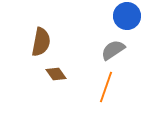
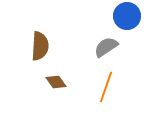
brown semicircle: moved 1 px left, 4 px down; rotated 8 degrees counterclockwise
gray semicircle: moved 7 px left, 3 px up
brown diamond: moved 8 px down
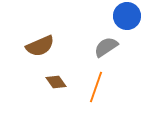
brown semicircle: rotated 64 degrees clockwise
orange line: moved 10 px left
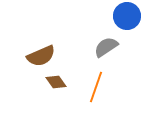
brown semicircle: moved 1 px right, 10 px down
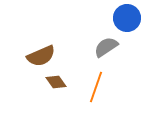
blue circle: moved 2 px down
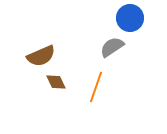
blue circle: moved 3 px right
gray semicircle: moved 6 px right
brown diamond: rotated 10 degrees clockwise
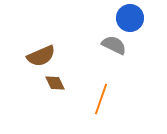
gray semicircle: moved 2 px right, 2 px up; rotated 60 degrees clockwise
brown diamond: moved 1 px left, 1 px down
orange line: moved 5 px right, 12 px down
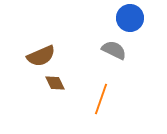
gray semicircle: moved 5 px down
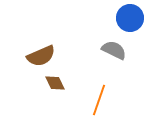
orange line: moved 2 px left, 1 px down
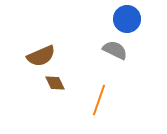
blue circle: moved 3 px left, 1 px down
gray semicircle: moved 1 px right
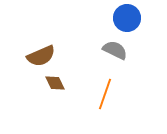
blue circle: moved 1 px up
orange line: moved 6 px right, 6 px up
